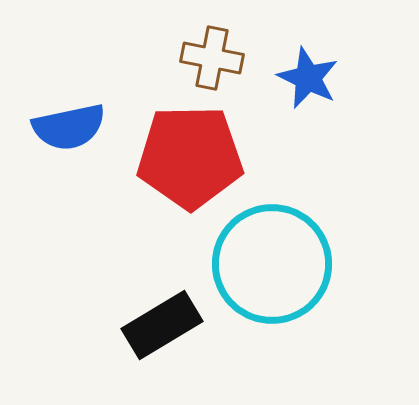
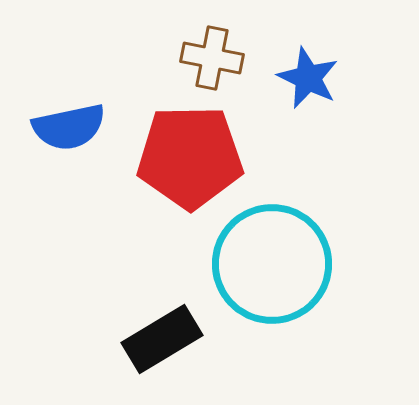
black rectangle: moved 14 px down
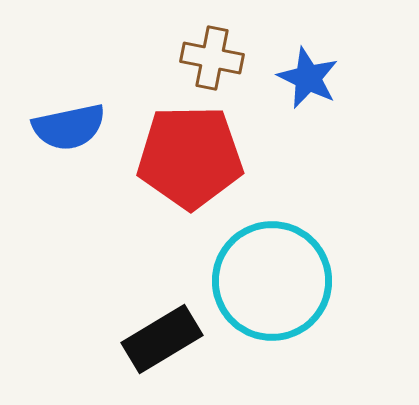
cyan circle: moved 17 px down
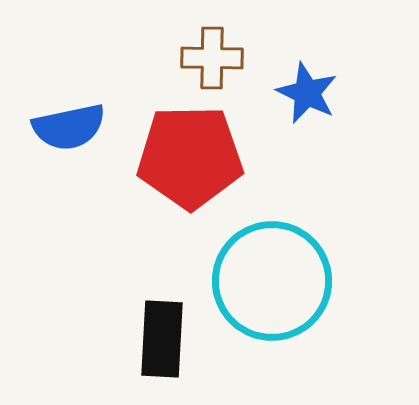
brown cross: rotated 10 degrees counterclockwise
blue star: moved 1 px left, 15 px down
black rectangle: rotated 56 degrees counterclockwise
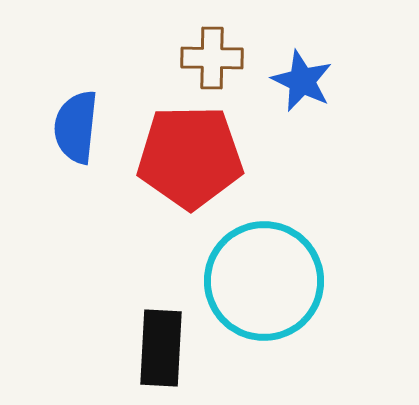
blue star: moved 5 px left, 12 px up
blue semicircle: moved 7 px right; rotated 108 degrees clockwise
cyan circle: moved 8 px left
black rectangle: moved 1 px left, 9 px down
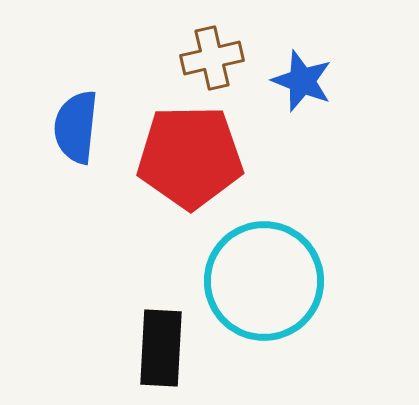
brown cross: rotated 14 degrees counterclockwise
blue star: rotated 4 degrees counterclockwise
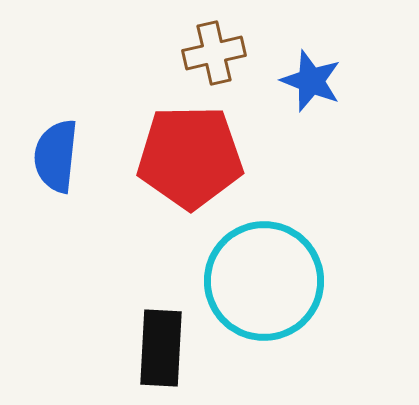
brown cross: moved 2 px right, 5 px up
blue star: moved 9 px right
blue semicircle: moved 20 px left, 29 px down
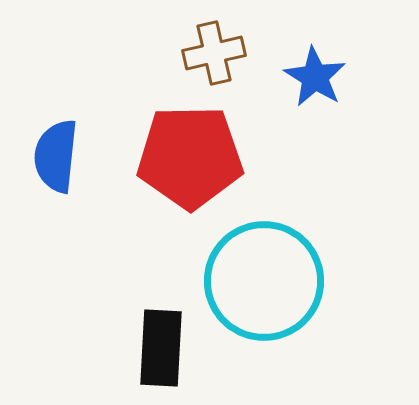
blue star: moved 4 px right, 4 px up; rotated 10 degrees clockwise
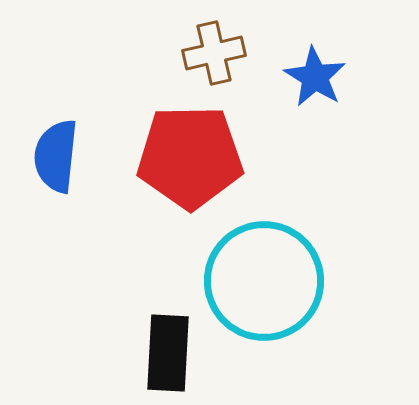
black rectangle: moved 7 px right, 5 px down
